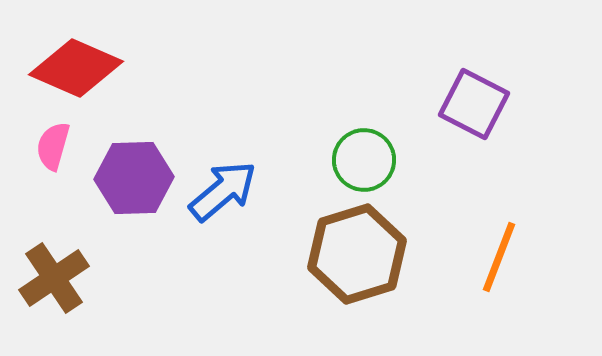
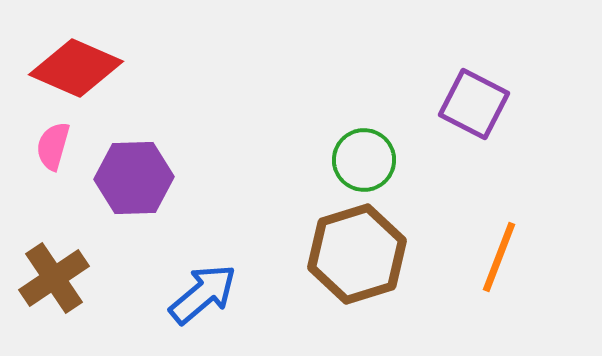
blue arrow: moved 20 px left, 103 px down
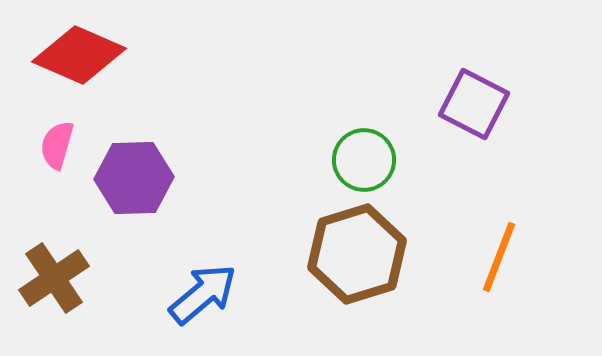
red diamond: moved 3 px right, 13 px up
pink semicircle: moved 4 px right, 1 px up
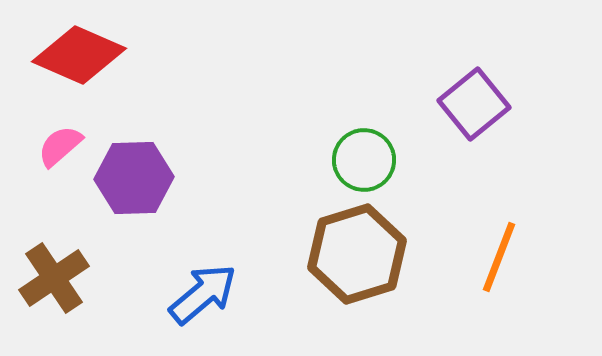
purple square: rotated 24 degrees clockwise
pink semicircle: moved 3 px right, 1 px down; rotated 33 degrees clockwise
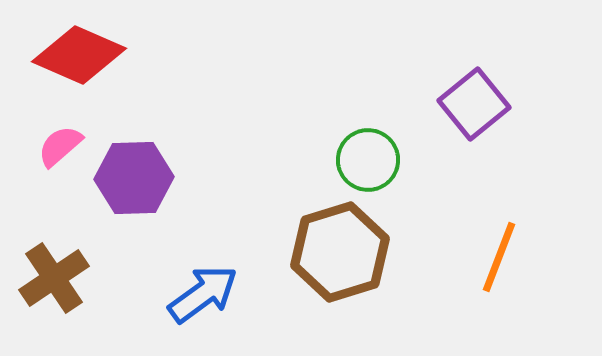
green circle: moved 4 px right
brown hexagon: moved 17 px left, 2 px up
blue arrow: rotated 4 degrees clockwise
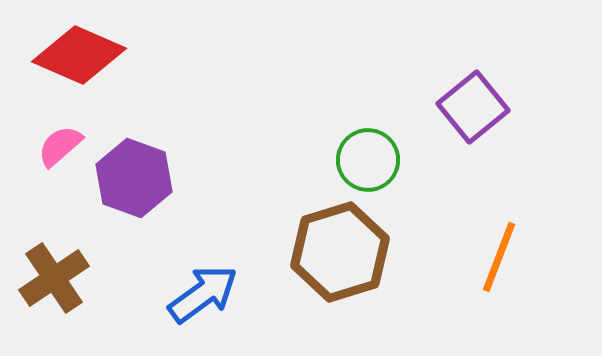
purple square: moved 1 px left, 3 px down
purple hexagon: rotated 22 degrees clockwise
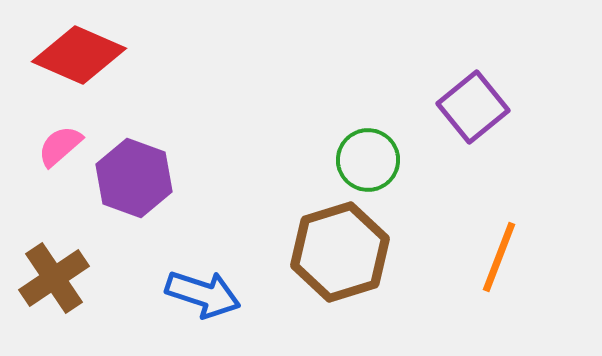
blue arrow: rotated 54 degrees clockwise
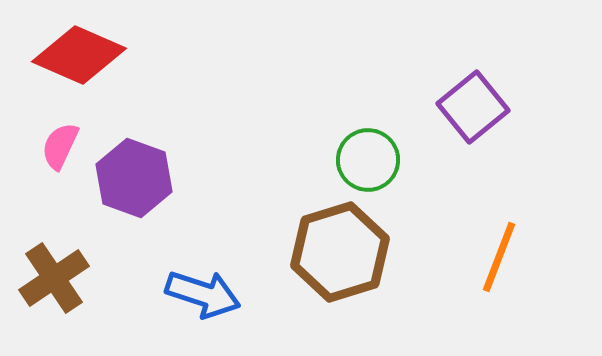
pink semicircle: rotated 24 degrees counterclockwise
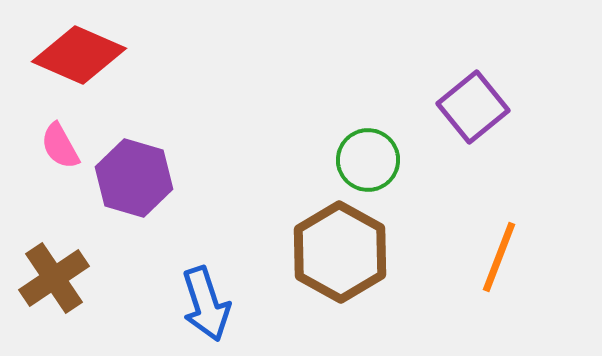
pink semicircle: rotated 54 degrees counterclockwise
purple hexagon: rotated 4 degrees counterclockwise
brown hexagon: rotated 14 degrees counterclockwise
blue arrow: moved 3 px right, 10 px down; rotated 54 degrees clockwise
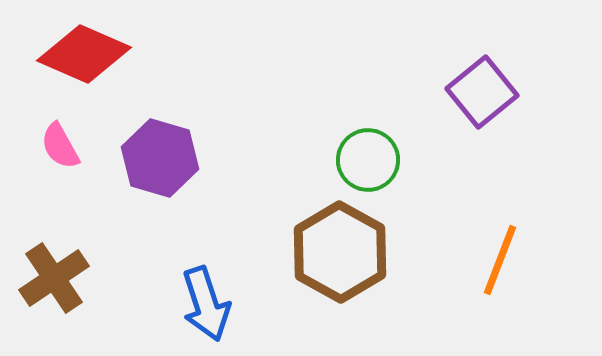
red diamond: moved 5 px right, 1 px up
purple square: moved 9 px right, 15 px up
purple hexagon: moved 26 px right, 20 px up
orange line: moved 1 px right, 3 px down
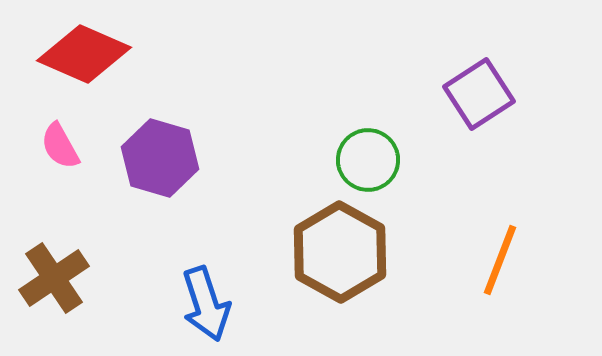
purple square: moved 3 px left, 2 px down; rotated 6 degrees clockwise
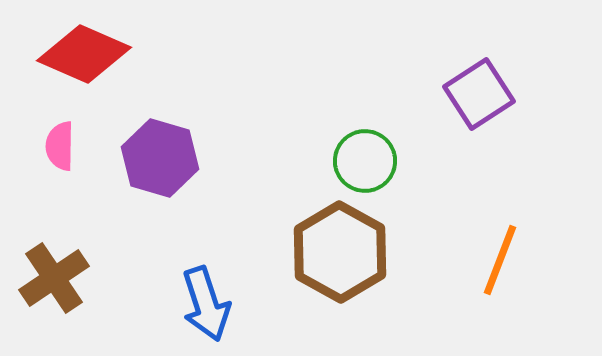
pink semicircle: rotated 30 degrees clockwise
green circle: moved 3 px left, 1 px down
